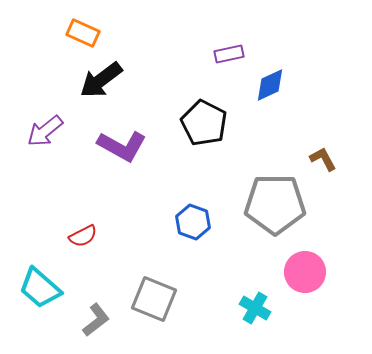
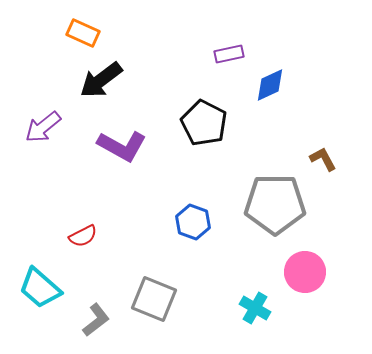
purple arrow: moved 2 px left, 4 px up
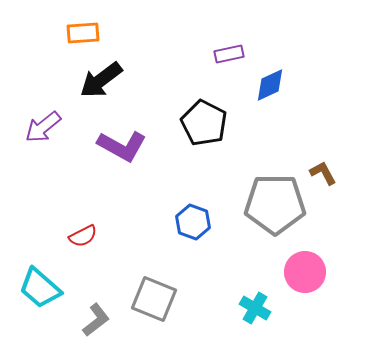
orange rectangle: rotated 28 degrees counterclockwise
brown L-shape: moved 14 px down
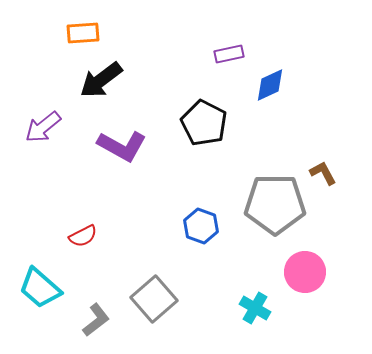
blue hexagon: moved 8 px right, 4 px down
gray square: rotated 27 degrees clockwise
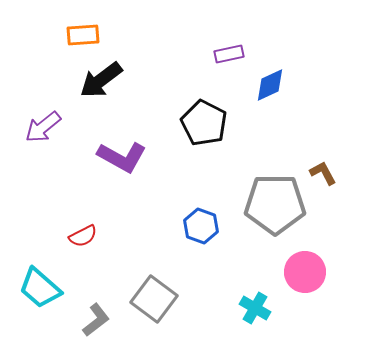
orange rectangle: moved 2 px down
purple L-shape: moved 11 px down
gray square: rotated 12 degrees counterclockwise
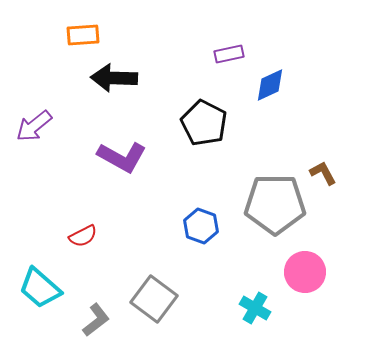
black arrow: moved 13 px right, 2 px up; rotated 39 degrees clockwise
purple arrow: moved 9 px left, 1 px up
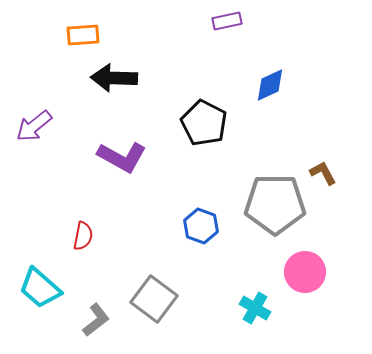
purple rectangle: moved 2 px left, 33 px up
red semicircle: rotated 52 degrees counterclockwise
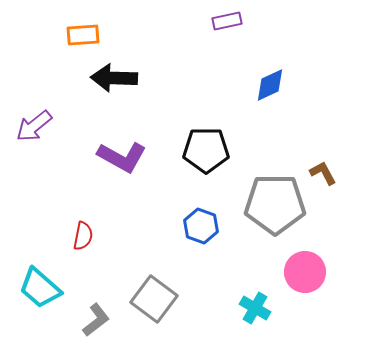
black pentagon: moved 2 px right, 27 px down; rotated 27 degrees counterclockwise
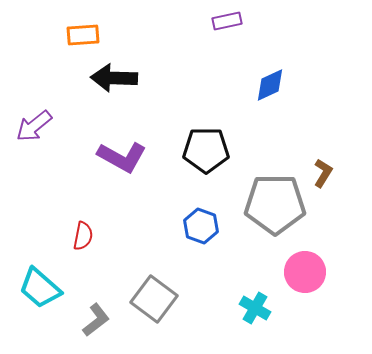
brown L-shape: rotated 60 degrees clockwise
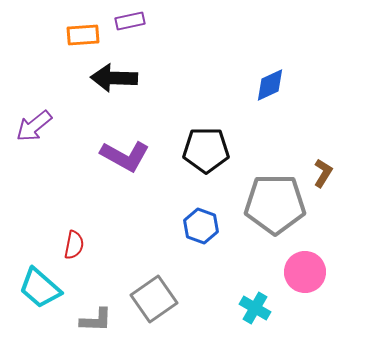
purple rectangle: moved 97 px left
purple L-shape: moved 3 px right, 1 px up
red semicircle: moved 9 px left, 9 px down
gray square: rotated 18 degrees clockwise
gray L-shape: rotated 40 degrees clockwise
